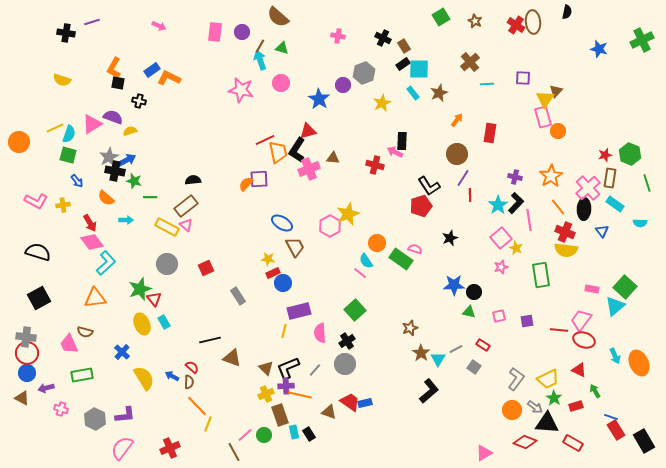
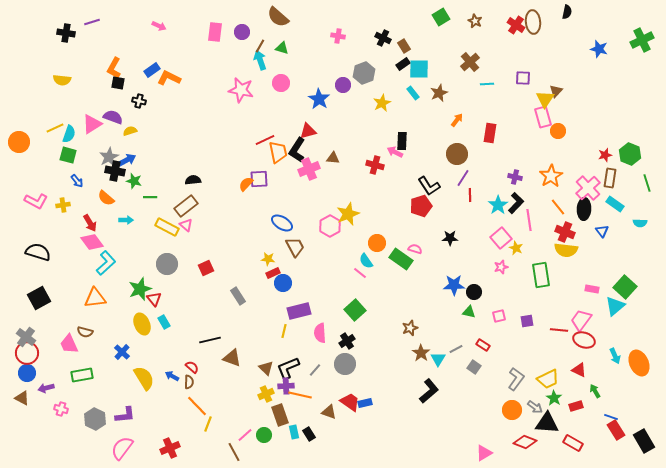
yellow semicircle at (62, 80): rotated 12 degrees counterclockwise
black star at (450, 238): rotated 21 degrees clockwise
gray cross at (26, 337): rotated 30 degrees clockwise
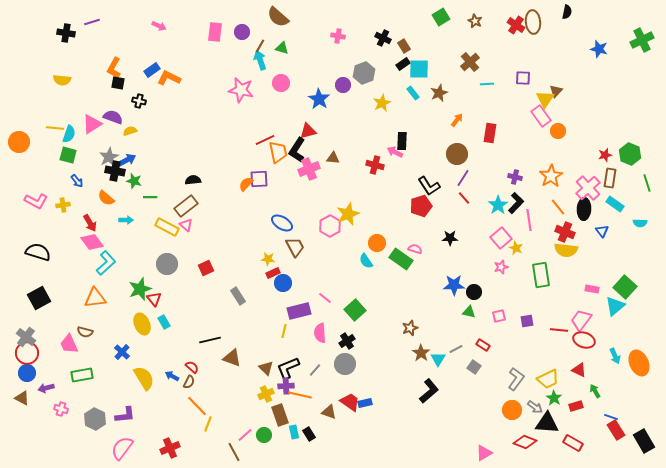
pink rectangle at (543, 117): moved 2 px left, 1 px up; rotated 20 degrees counterclockwise
yellow line at (55, 128): rotated 30 degrees clockwise
red line at (470, 195): moved 6 px left, 3 px down; rotated 40 degrees counterclockwise
pink line at (360, 273): moved 35 px left, 25 px down
brown semicircle at (189, 382): rotated 24 degrees clockwise
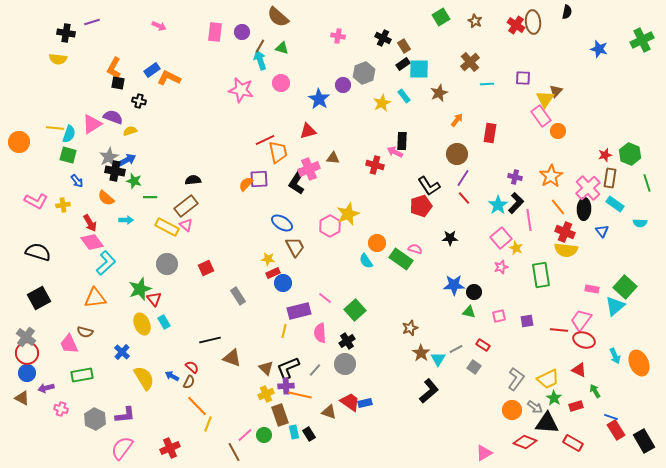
yellow semicircle at (62, 80): moved 4 px left, 21 px up
cyan rectangle at (413, 93): moved 9 px left, 3 px down
black L-shape at (297, 150): moved 32 px down
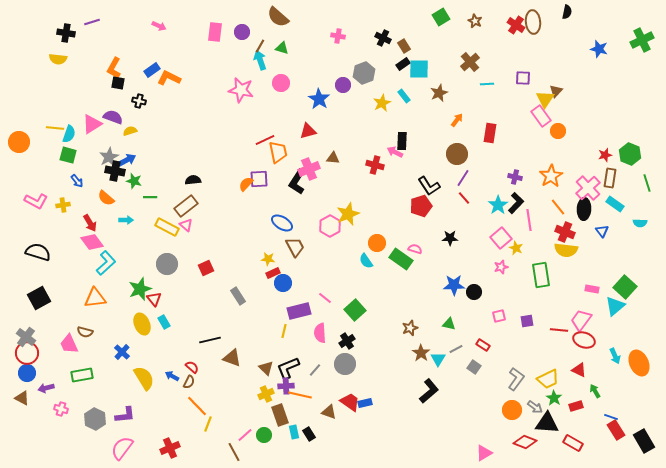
green triangle at (469, 312): moved 20 px left, 12 px down
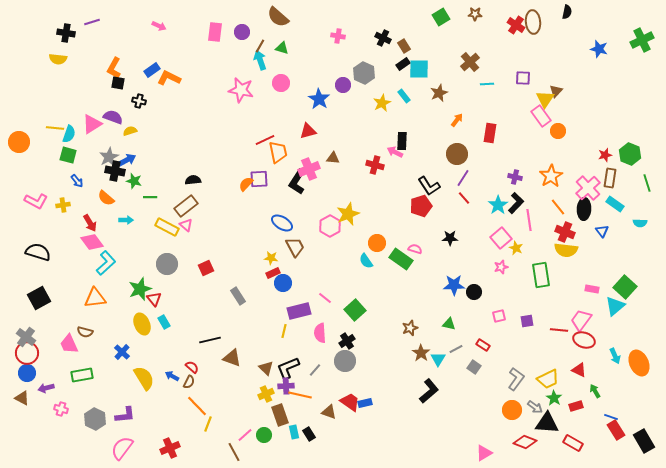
brown star at (475, 21): moved 7 px up; rotated 24 degrees counterclockwise
gray hexagon at (364, 73): rotated 15 degrees counterclockwise
yellow star at (268, 259): moved 3 px right, 1 px up
gray circle at (345, 364): moved 3 px up
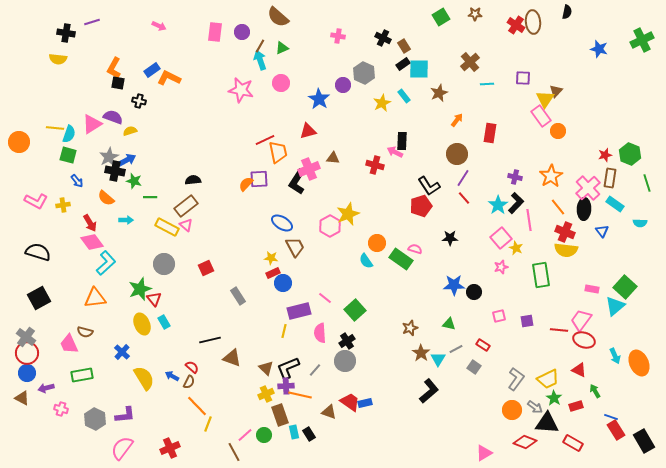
green triangle at (282, 48): rotated 40 degrees counterclockwise
gray circle at (167, 264): moved 3 px left
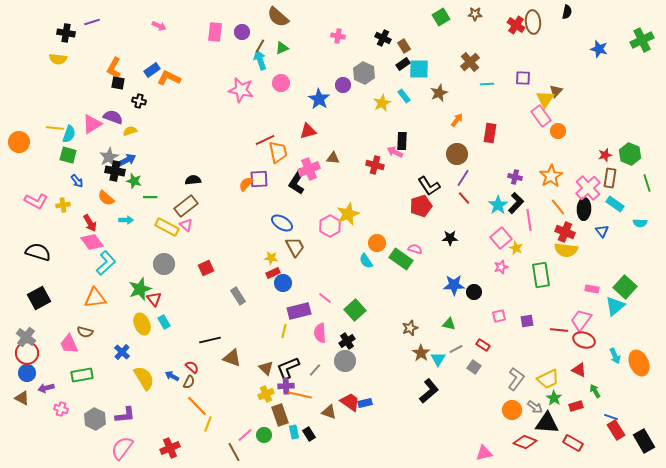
pink triangle at (484, 453): rotated 18 degrees clockwise
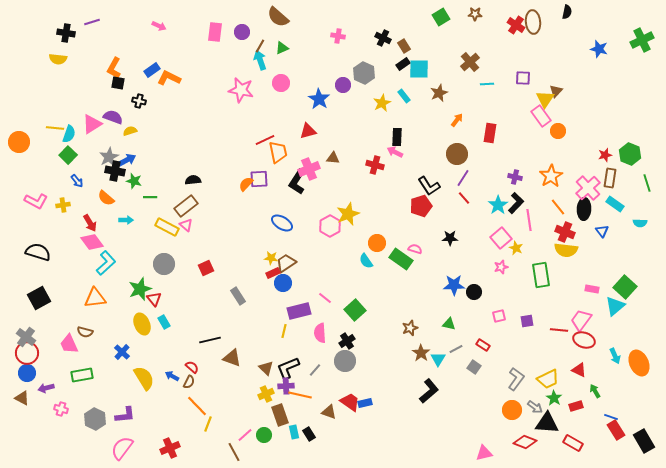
black rectangle at (402, 141): moved 5 px left, 4 px up
green square at (68, 155): rotated 30 degrees clockwise
brown trapezoid at (295, 247): moved 9 px left, 16 px down; rotated 95 degrees counterclockwise
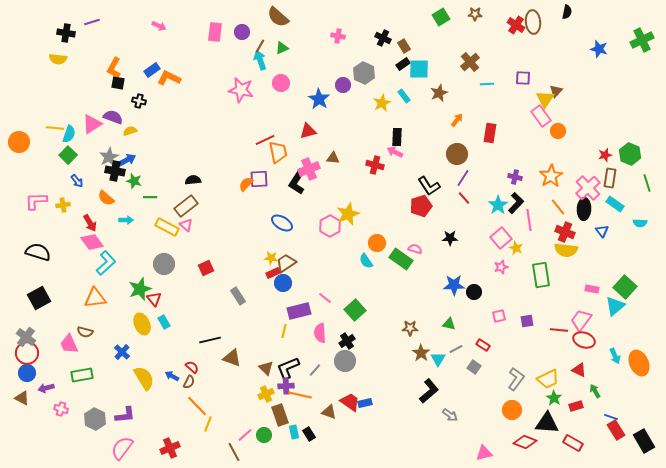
pink L-shape at (36, 201): rotated 150 degrees clockwise
brown star at (410, 328): rotated 21 degrees clockwise
gray arrow at (535, 407): moved 85 px left, 8 px down
